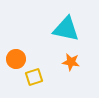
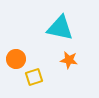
cyan triangle: moved 6 px left, 1 px up
orange star: moved 2 px left, 2 px up
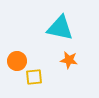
orange circle: moved 1 px right, 2 px down
yellow square: rotated 12 degrees clockwise
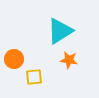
cyan triangle: moved 3 px down; rotated 44 degrees counterclockwise
orange circle: moved 3 px left, 2 px up
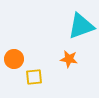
cyan triangle: moved 21 px right, 5 px up; rotated 12 degrees clockwise
orange star: moved 1 px up
